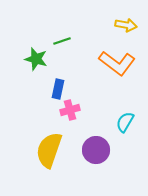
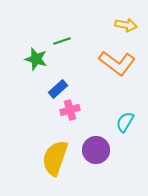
blue rectangle: rotated 36 degrees clockwise
yellow semicircle: moved 6 px right, 8 px down
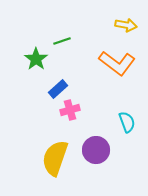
green star: rotated 20 degrees clockwise
cyan semicircle: moved 2 px right; rotated 130 degrees clockwise
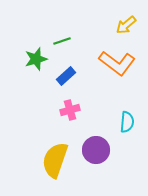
yellow arrow: rotated 130 degrees clockwise
green star: rotated 20 degrees clockwise
blue rectangle: moved 8 px right, 13 px up
cyan semicircle: rotated 25 degrees clockwise
yellow semicircle: moved 2 px down
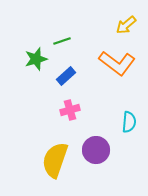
cyan semicircle: moved 2 px right
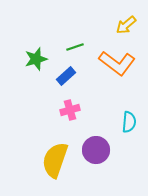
green line: moved 13 px right, 6 px down
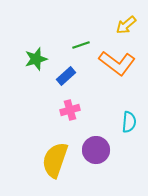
green line: moved 6 px right, 2 px up
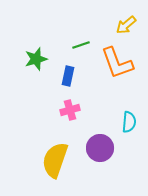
orange L-shape: rotated 33 degrees clockwise
blue rectangle: moved 2 px right; rotated 36 degrees counterclockwise
purple circle: moved 4 px right, 2 px up
